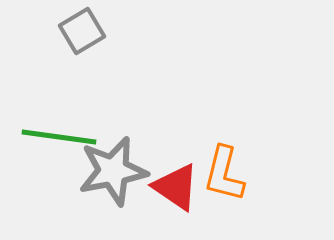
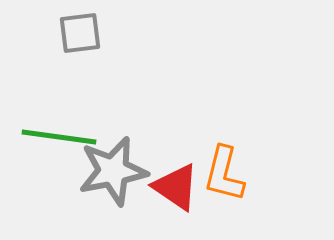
gray square: moved 2 px left, 2 px down; rotated 24 degrees clockwise
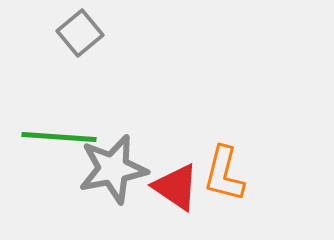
gray square: rotated 33 degrees counterclockwise
green line: rotated 4 degrees counterclockwise
gray star: moved 2 px up
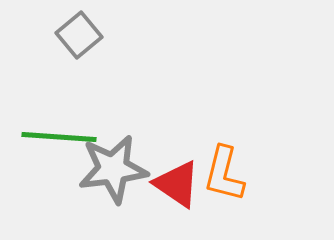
gray square: moved 1 px left, 2 px down
gray star: rotated 4 degrees clockwise
red triangle: moved 1 px right, 3 px up
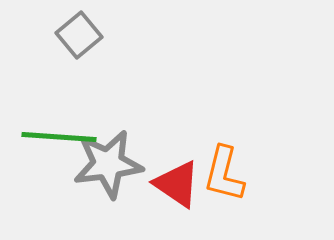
gray star: moved 5 px left, 5 px up
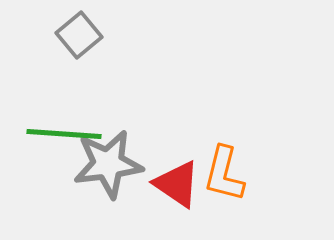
green line: moved 5 px right, 3 px up
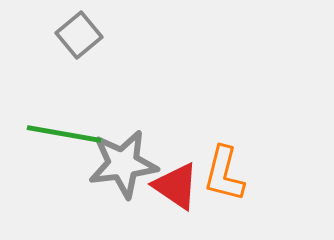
green line: rotated 6 degrees clockwise
gray star: moved 15 px right
red triangle: moved 1 px left, 2 px down
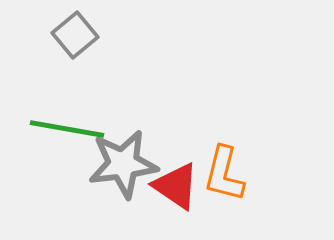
gray square: moved 4 px left
green line: moved 3 px right, 5 px up
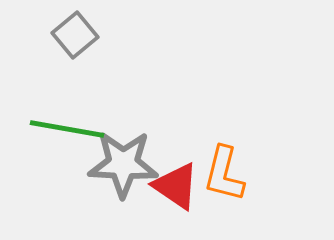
gray star: rotated 10 degrees clockwise
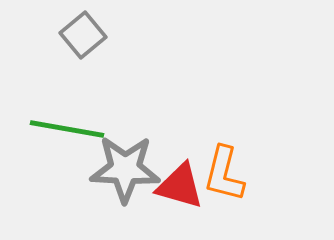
gray square: moved 8 px right
gray star: moved 2 px right, 5 px down
red triangle: moved 4 px right; rotated 18 degrees counterclockwise
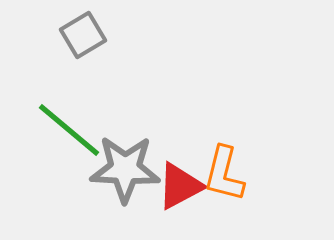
gray square: rotated 9 degrees clockwise
green line: moved 2 px right, 1 px down; rotated 30 degrees clockwise
red triangle: rotated 44 degrees counterclockwise
